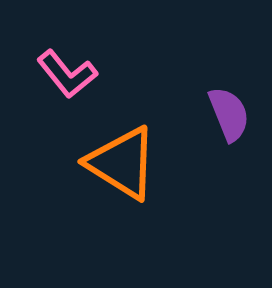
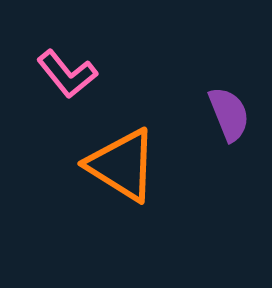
orange triangle: moved 2 px down
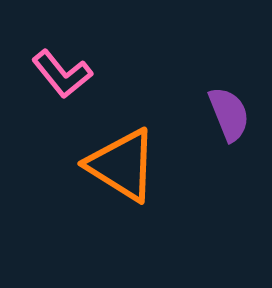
pink L-shape: moved 5 px left
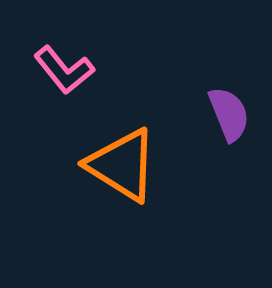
pink L-shape: moved 2 px right, 4 px up
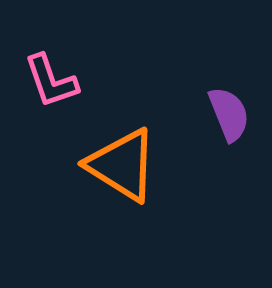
pink L-shape: moved 13 px left, 11 px down; rotated 20 degrees clockwise
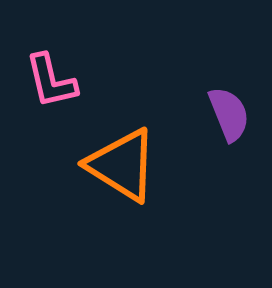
pink L-shape: rotated 6 degrees clockwise
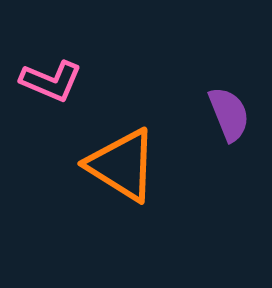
pink L-shape: rotated 54 degrees counterclockwise
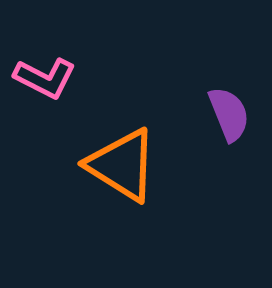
pink L-shape: moved 6 px left, 3 px up; rotated 4 degrees clockwise
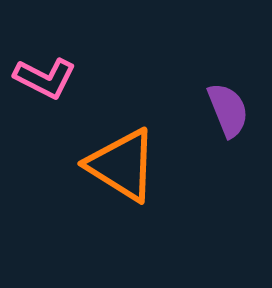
purple semicircle: moved 1 px left, 4 px up
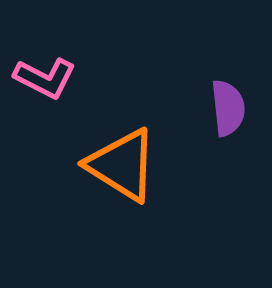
purple semicircle: moved 2 px up; rotated 16 degrees clockwise
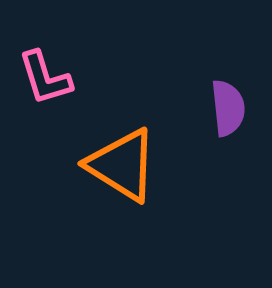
pink L-shape: rotated 46 degrees clockwise
